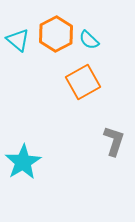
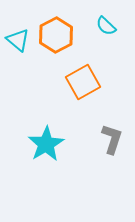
orange hexagon: moved 1 px down
cyan semicircle: moved 17 px right, 14 px up
gray L-shape: moved 2 px left, 2 px up
cyan star: moved 23 px right, 18 px up
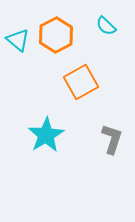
orange square: moved 2 px left
cyan star: moved 9 px up
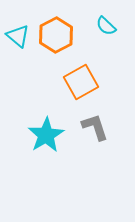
cyan triangle: moved 4 px up
gray L-shape: moved 17 px left, 12 px up; rotated 36 degrees counterclockwise
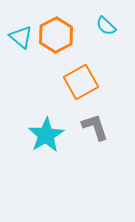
cyan triangle: moved 3 px right, 1 px down
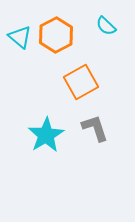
cyan triangle: moved 1 px left
gray L-shape: moved 1 px down
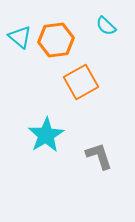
orange hexagon: moved 5 px down; rotated 20 degrees clockwise
gray L-shape: moved 4 px right, 28 px down
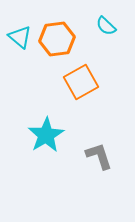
orange hexagon: moved 1 px right, 1 px up
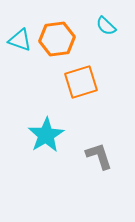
cyan triangle: moved 3 px down; rotated 20 degrees counterclockwise
orange square: rotated 12 degrees clockwise
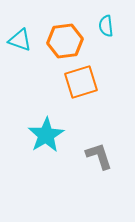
cyan semicircle: rotated 40 degrees clockwise
orange hexagon: moved 8 px right, 2 px down
